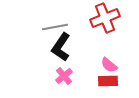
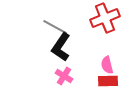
gray line: rotated 40 degrees clockwise
pink semicircle: moved 2 px left; rotated 36 degrees clockwise
pink cross: rotated 18 degrees counterclockwise
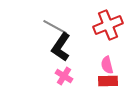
red cross: moved 3 px right, 7 px down
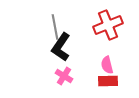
gray line: rotated 50 degrees clockwise
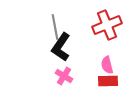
red cross: moved 1 px left
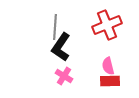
gray line: rotated 15 degrees clockwise
pink semicircle: moved 1 px right, 1 px down
red rectangle: moved 2 px right
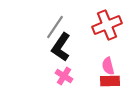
gray line: rotated 30 degrees clockwise
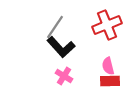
black L-shape: rotated 76 degrees counterclockwise
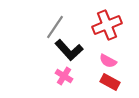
black L-shape: moved 8 px right, 3 px down
pink semicircle: moved 5 px up; rotated 48 degrees counterclockwise
red rectangle: moved 1 px down; rotated 30 degrees clockwise
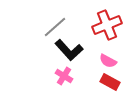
gray line: rotated 15 degrees clockwise
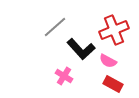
red cross: moved 7 px right, 5 px down
black L-shape: moved 12 px right, 1 px up
red rectangle: moved 3 px right, 2 px down
